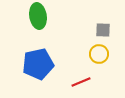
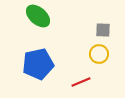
green ellipse: rotated 40 degrees counterclockwise
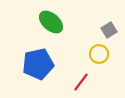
green ellipse: moved 13 px right, 6 px down
gray square: moved 6 px right; rotated 35 degrees counterclockwise
red line: rotated 30 degrees counterclockwise
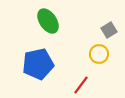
green ellipse: moved 3 px left, 1 px up; rotated 15 degrees clockwise
red line: moved 3 px down
